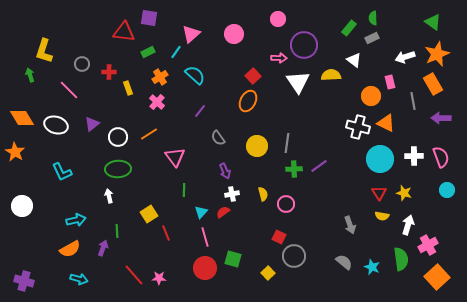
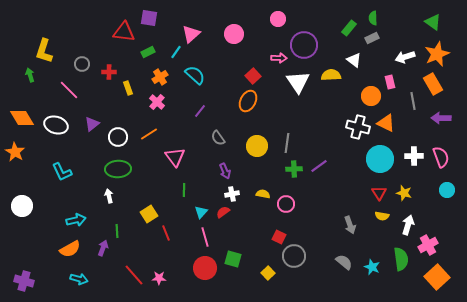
yellow semicircle at (263, 194): rotated 64 degrees counterclockwise
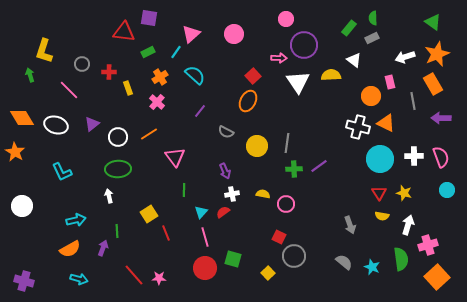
pink circle at (278, 19): moved 8 px right
gray semicircle at (218, 138): moved 8 px right, 6 px up; rotated 28 degrees counterclockwise
pink cross at (428, 245): rotated 12 degrees clockwise
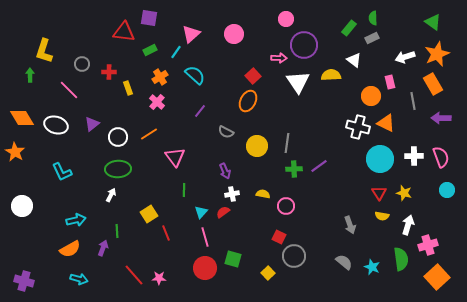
green rectangle at (148, 52): moved 2 px right, 2 px up
green arrow at (30, 75): rotated 16 degrees clockwise
white arrow at (109, 196): moved 2 px right, 1 px up; rotated 40 degrees clockwise
pink circle at (286, 204): moved 2 px down
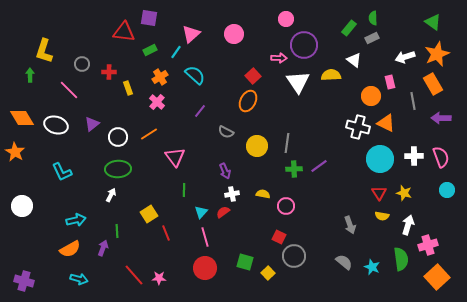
green square at (233, 259): moved 12 px right, 3 px down
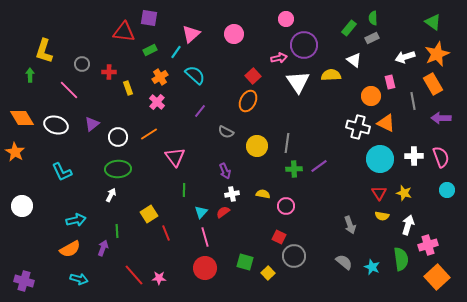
pink arrow at (279, 58): rotated 14 degrees counterclockwise
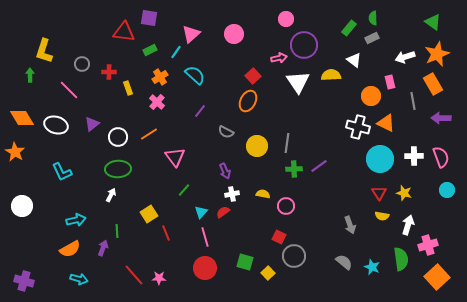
green line at (184, 190): rotated 40 degrees clockwise
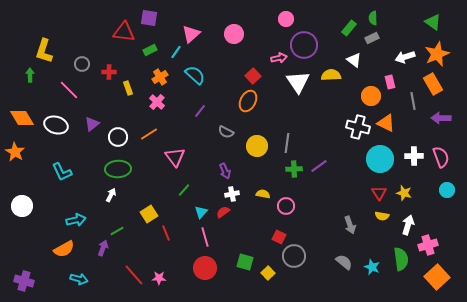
green line at (117, 231): rotated 64 degrees clockwise
orange semicircle at (70, 249): moved 6 px left
